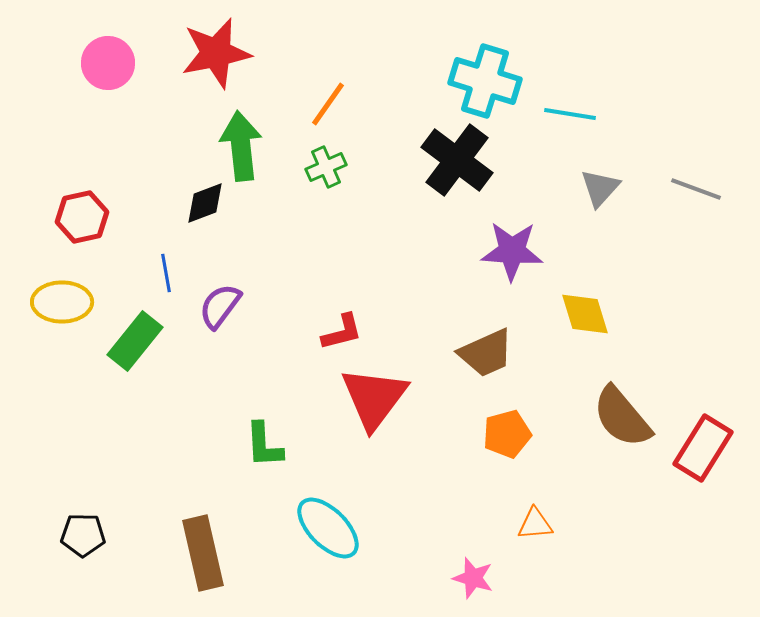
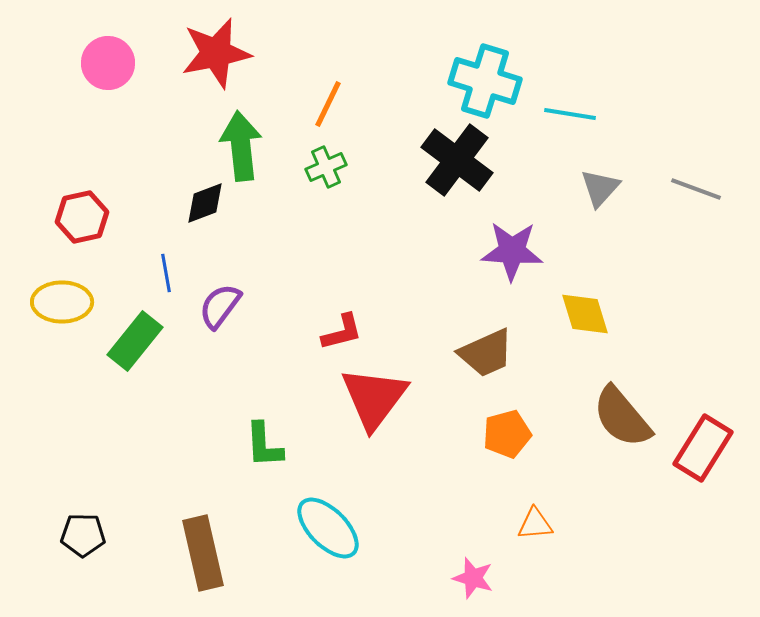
orange line: rotated 9 degrees counterclockwise
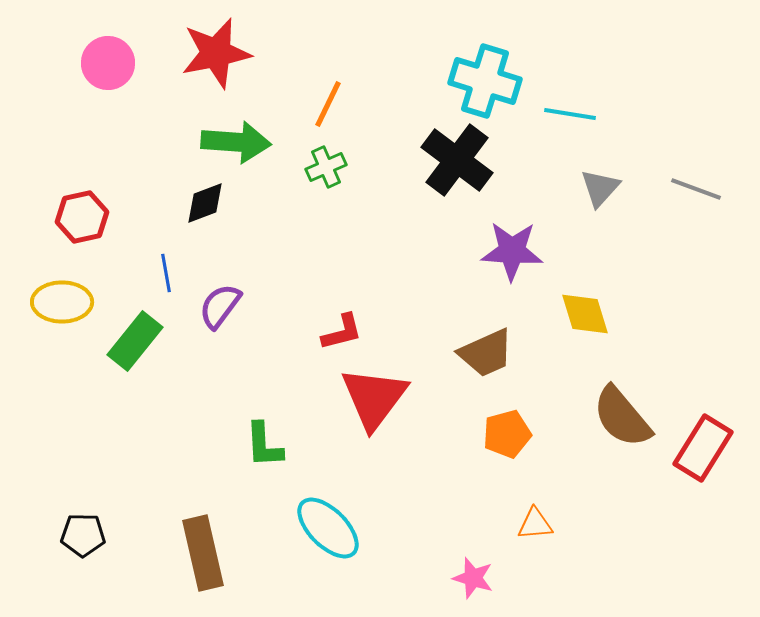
green arrow: moved 5 px left, 4 px up; rotated 100 degrees clockwise
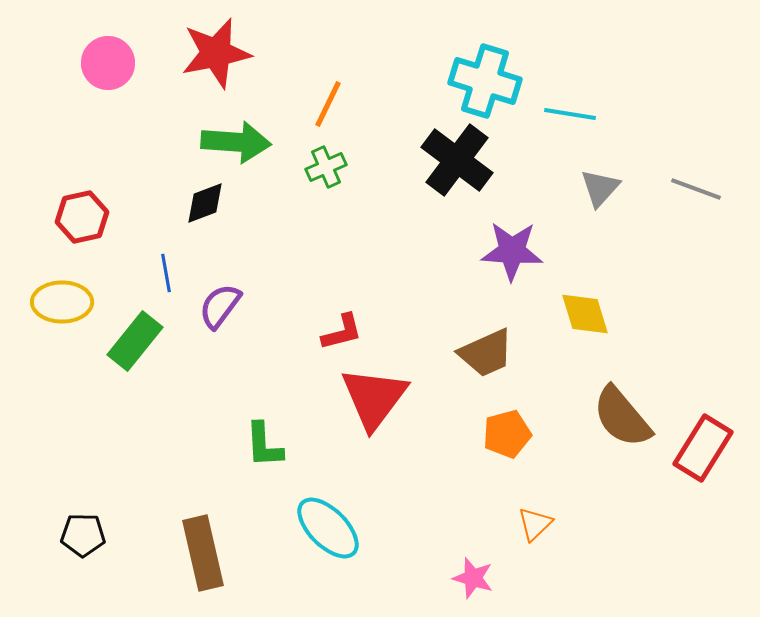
orange triangle: rotated 39 degrees counterclockwise
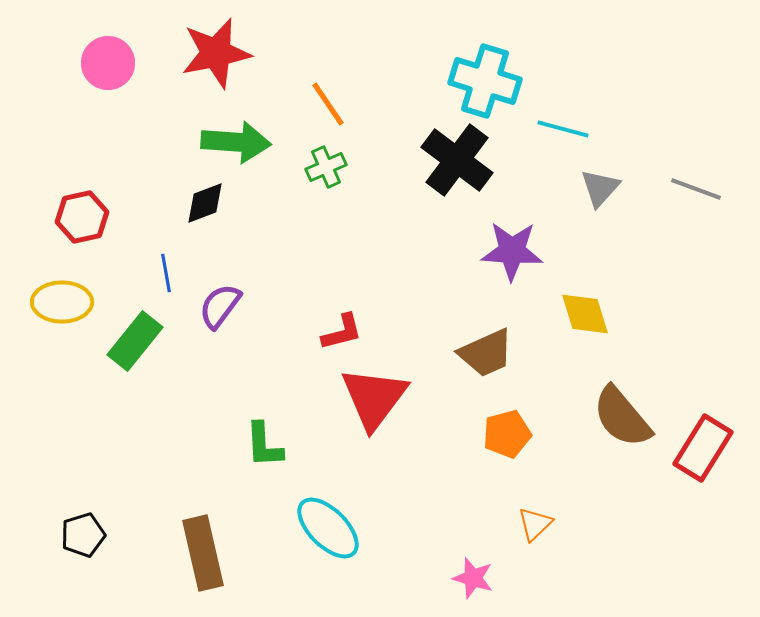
orange line: rotated 60 degrees counterclockwise
cyan line: moved 7 px left, 15 px down; rotated 6 degrees clockwise
black pentagon: rotated 18 degrees counterclockwise
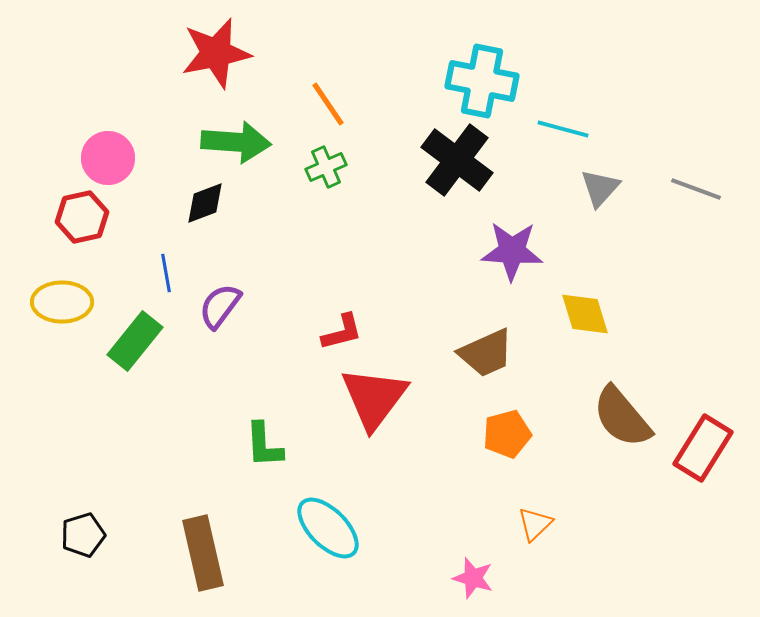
pink circle: moved 95 px down
cyan cross: moved 3 px left; rotated 6 degrees counterclockwise
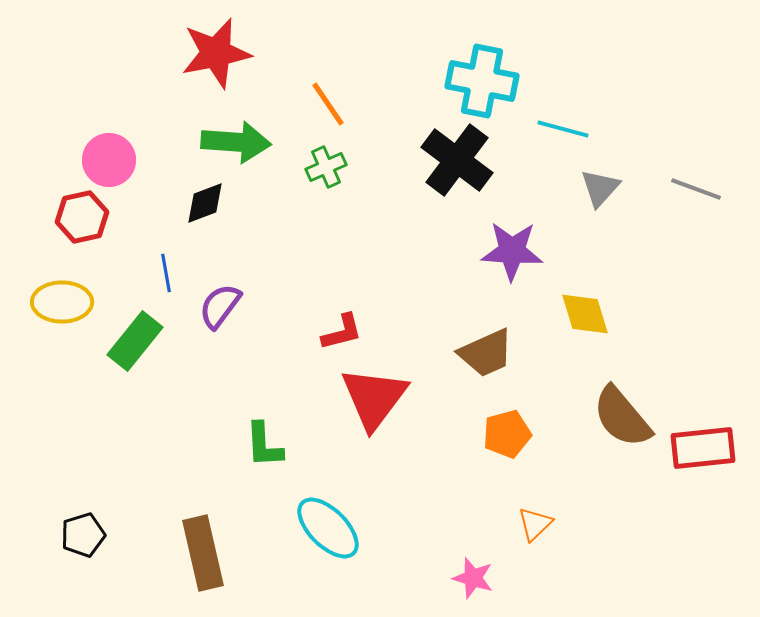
pink circle: moved 1 px right, 2 px down
red rectangle: rotated 52 degrees clockwise
